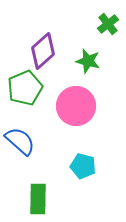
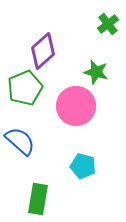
green star: moved 8 px right, 11 px down
green rectangle: rotated 8 degrees clockwise
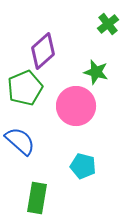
green rectangle: moved 1 px left, 1 px up
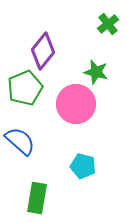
purple diamond: rotated 9 degrees counterclockwise
pink circle: moved 2 px up
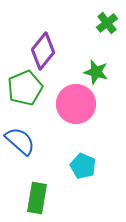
green cross: moved 1 px left, 1 px up
cyan pentagon: rotated 10 degrees clockwise
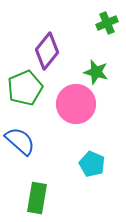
green cross: rotated 15 degrees clockwise
purple diamond: moved 4 px right
cyan pentagon: moved 9 px right, 2 px up
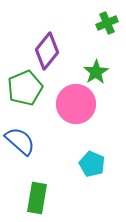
green star: rotated 25 degrees clockwise
